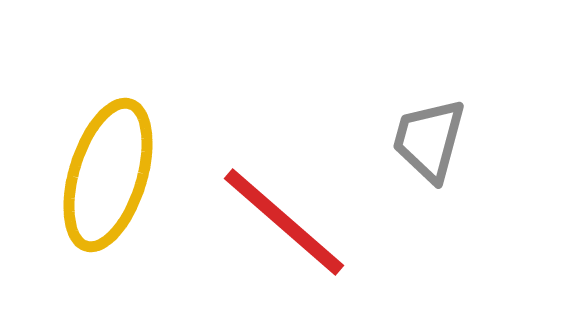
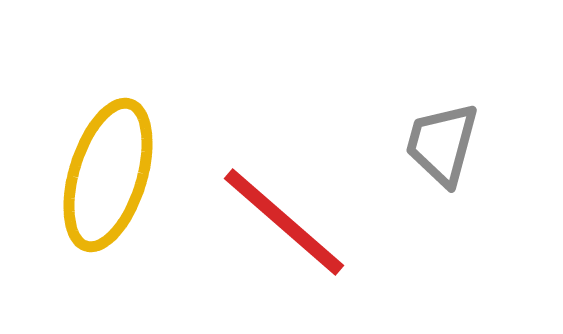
gray trapezoid: moved 13 px right, 4 px down
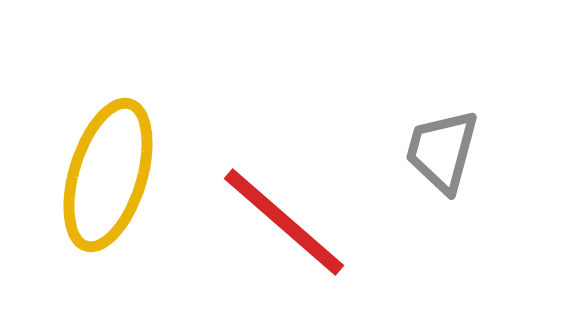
gray trapezoid: moved 7 px down
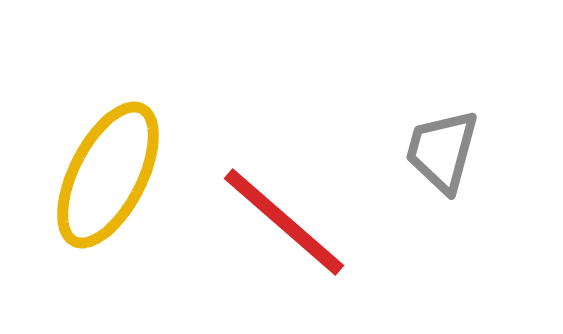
yellow ellipse: rotated 10 degrees clockwise
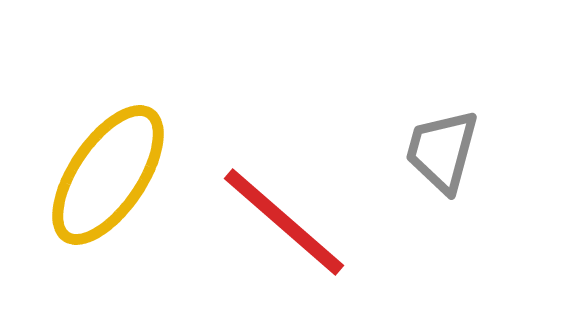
yellow ellipse: rotated 7 degrees clockwise
